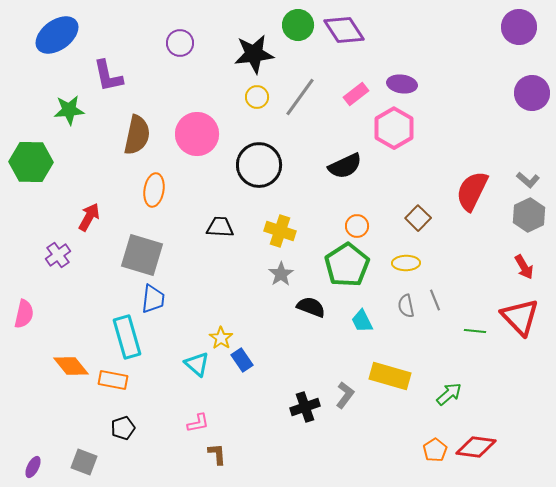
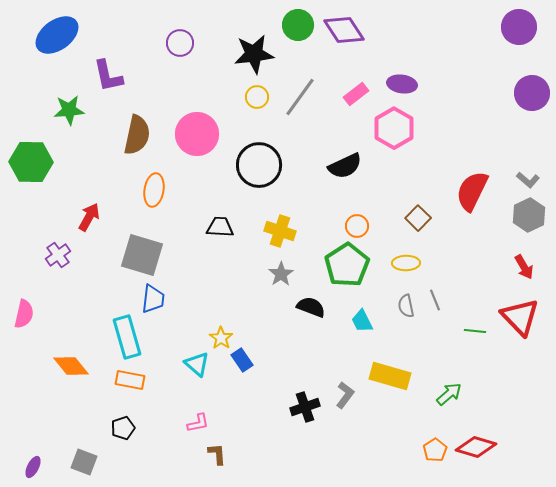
orange rectangle at (113, 380): moved 17 px right
red diamond at (476, 447): rotated 9 degrees clockwise
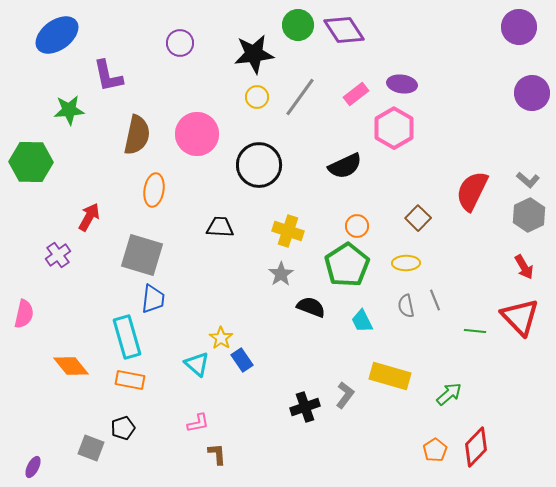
yellow cross at (280, 231): moved 8 px right
red diamond at (476, 447): rotated 63 degrees counterclockwise
gray square at (84, 462): moved 7 px right, 14 px up
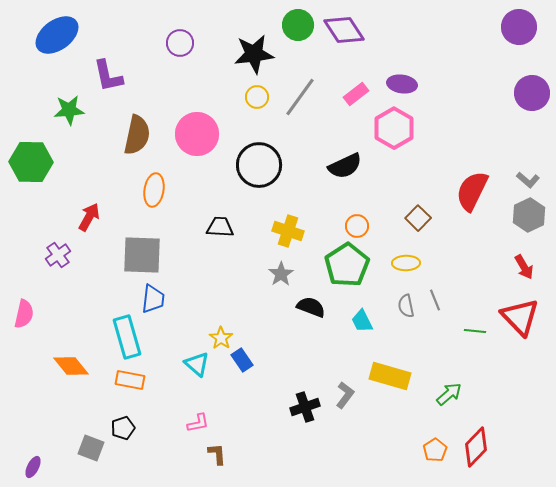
gray square at (142, 255): rotated 15 degrees counterclockwise
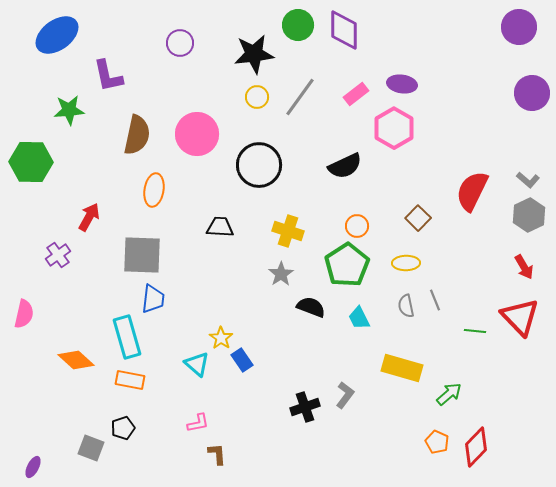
purple diamond at (344, 30): rotated 33 degrees clockwise
cyan trapezoid at (362, 321): moved 3 px left, 3 px up
orange diamond at (71, 366): moved 5 px right, 6 px up; rotated 9 degrees counterclockwise
yellow rectangle at (390, 376): moved 12 px right, 8 px up
orange pentagon at (435, 450): moved 2 px right, 8 px up; rotated 15 degrees counterclockwise
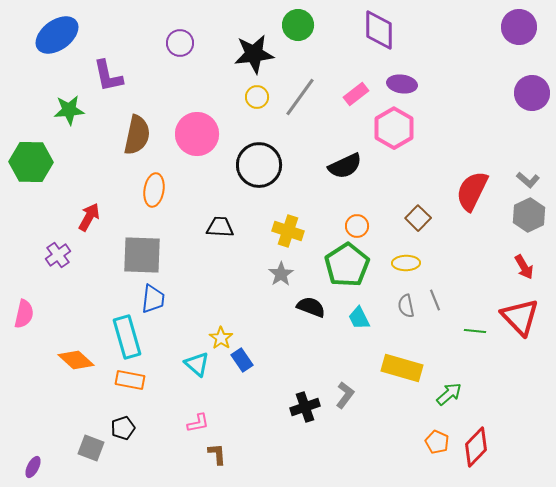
purple diamond at (344, 30): moved 35 px right
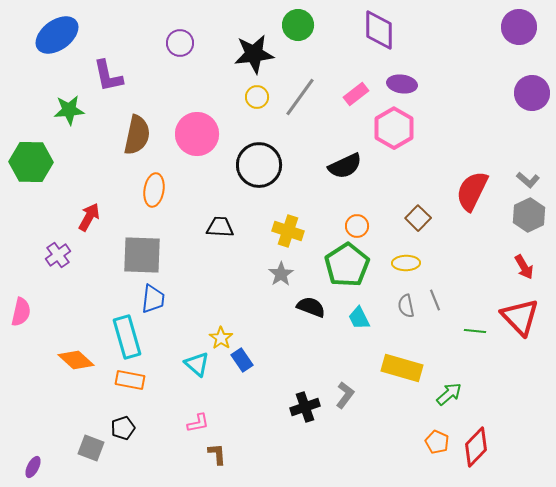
pink semicircle at (24, 314): moved 3 px left, 2 px up
